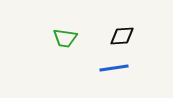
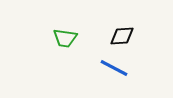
blue line: rotated 36 degrees clockwise
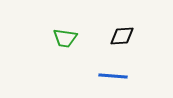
blue line: moved 1 px left, 8 px down; rotated 24 degrees counterclockwise
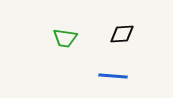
black diamond: moved 2 px up
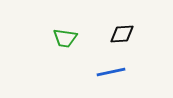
blue line: moved 2 px left, 4 px up; rotated 16 degrees counterclockwise
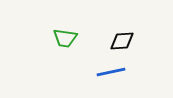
black diamond: moved 7 px down
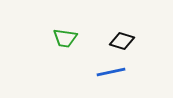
black diamond: rotated 20 degrees clockwise
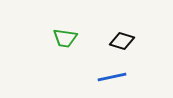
blue line: moved 1 px right, 5 px down
